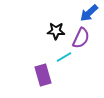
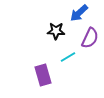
blue arrow: moved 10 px left
purple semicircle: moved 9 px right
cyan line: moved 4 px right
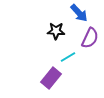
blue arrow: rotated 90 degrees counterclockwise
purple rectangle: moved 8 px right, 3 px down; rotated 55 degrees clockwise
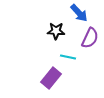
cyan line: rotated 42 degrees clockwise
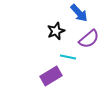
black star: rotated 24 degrees counterclockwise
purple semicircle: moved 1 px left, 1 px down; rotated 25 degrees clockwise
purple rectangle: moved 2 px up; rotated 20 degrees clockwise
